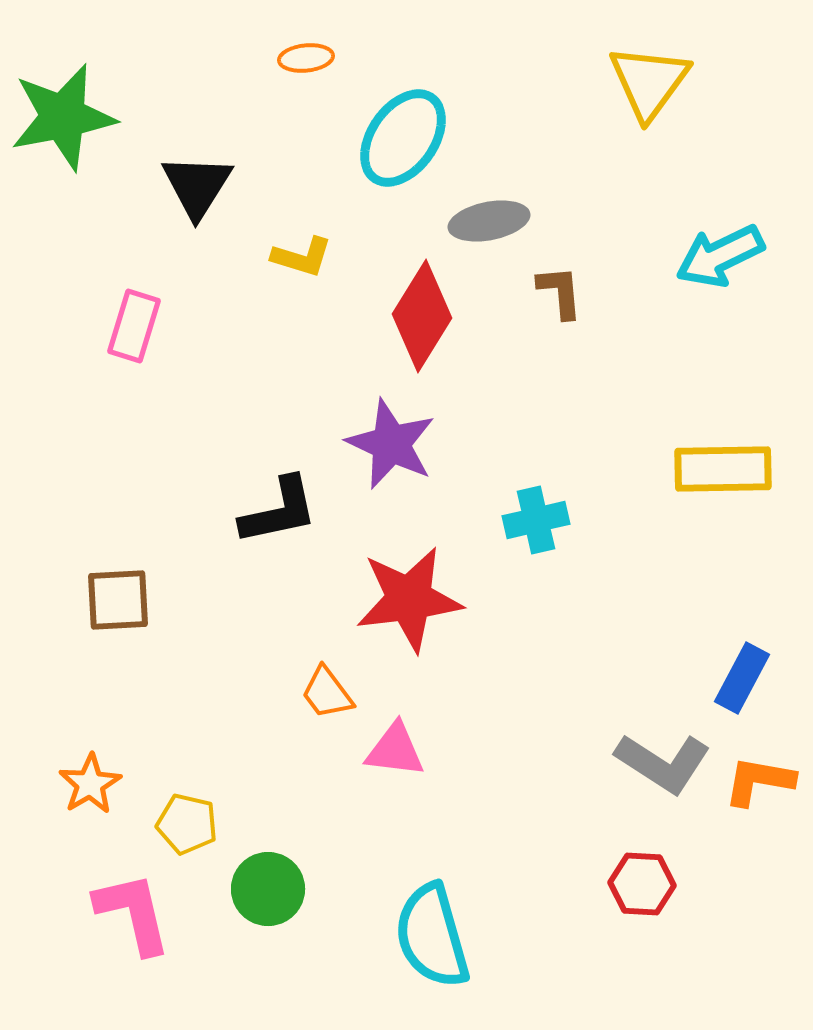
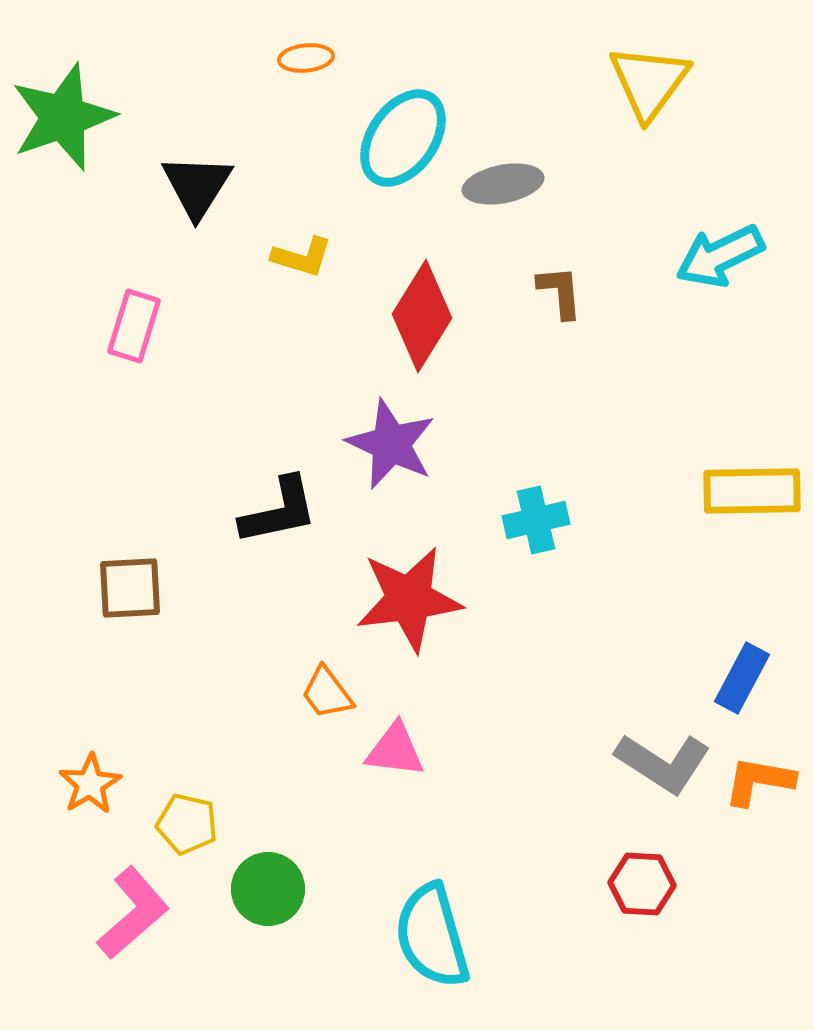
green star: rotated 8 degrees counterclockwise
gray ellipse: moved 14 px right, 37 px up
yellow rectangle: moved 29 px right, 22 px down
brown square: moved 12 px right, 12 px up
pink L-shape: rotated 62 degrees clockwise
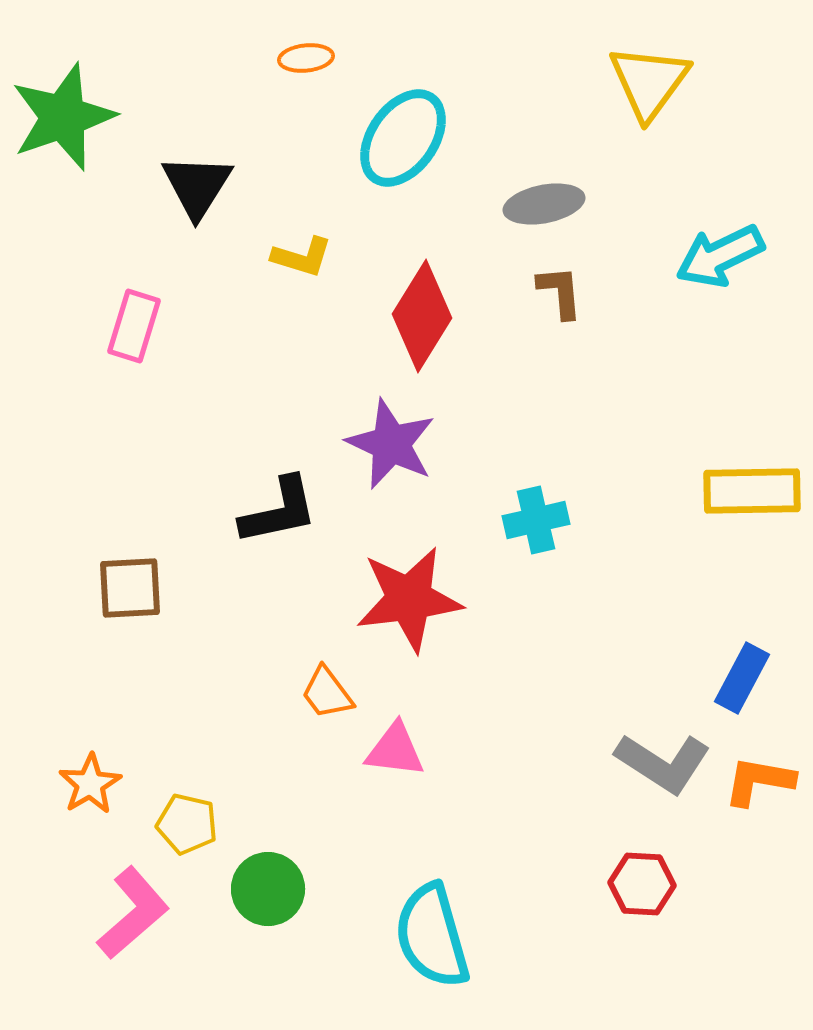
gray ellipse: moved 41 px right, 20 px down
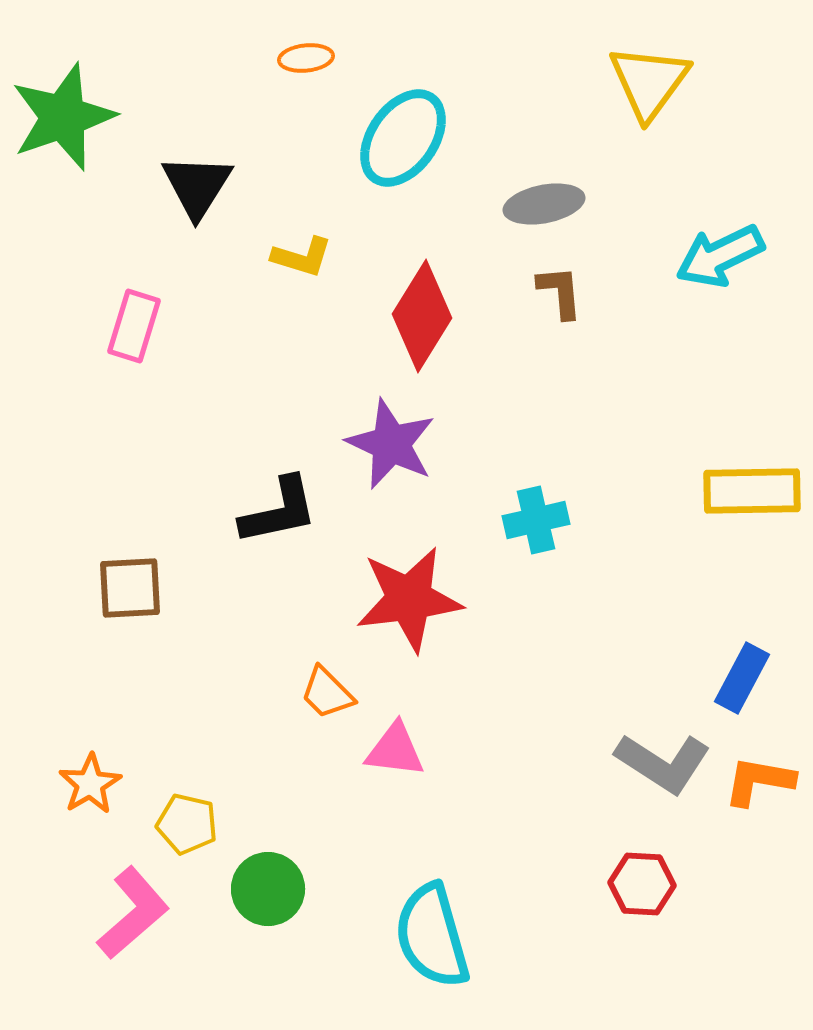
orange trapezoid: rotated 8 degrees counterclockwise
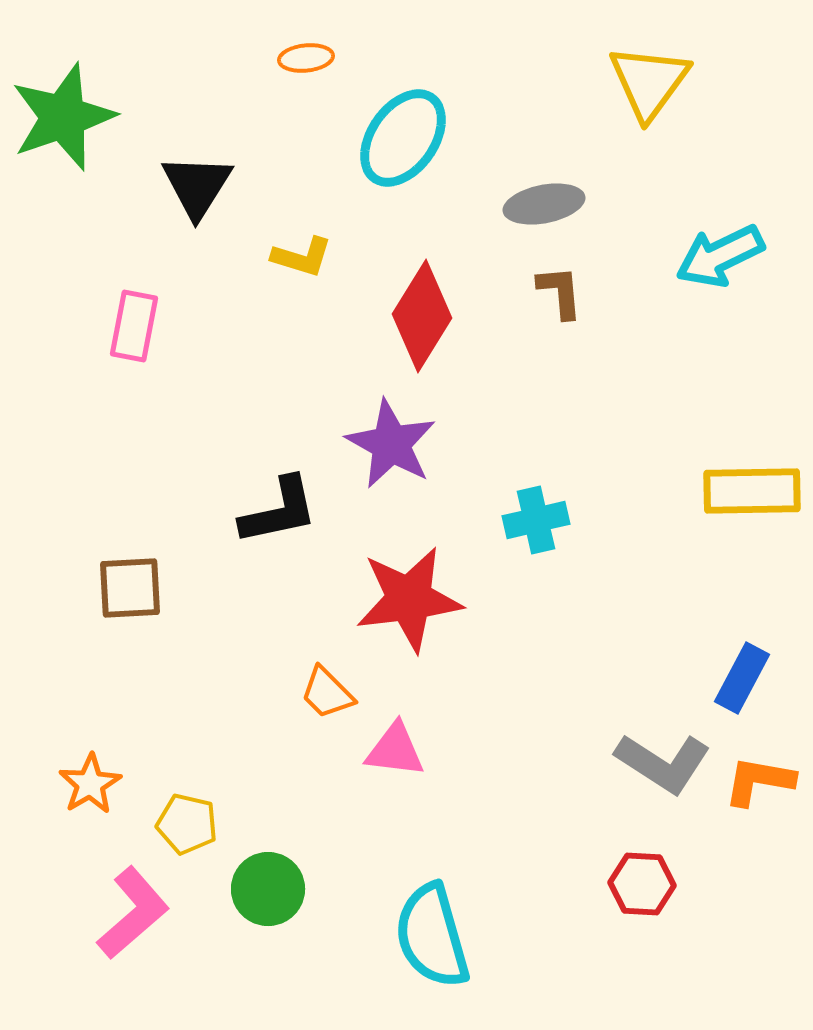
pink rectangle: rotated 6 degrees counterclockwise
purple star: rotated 4 degrees clockwise
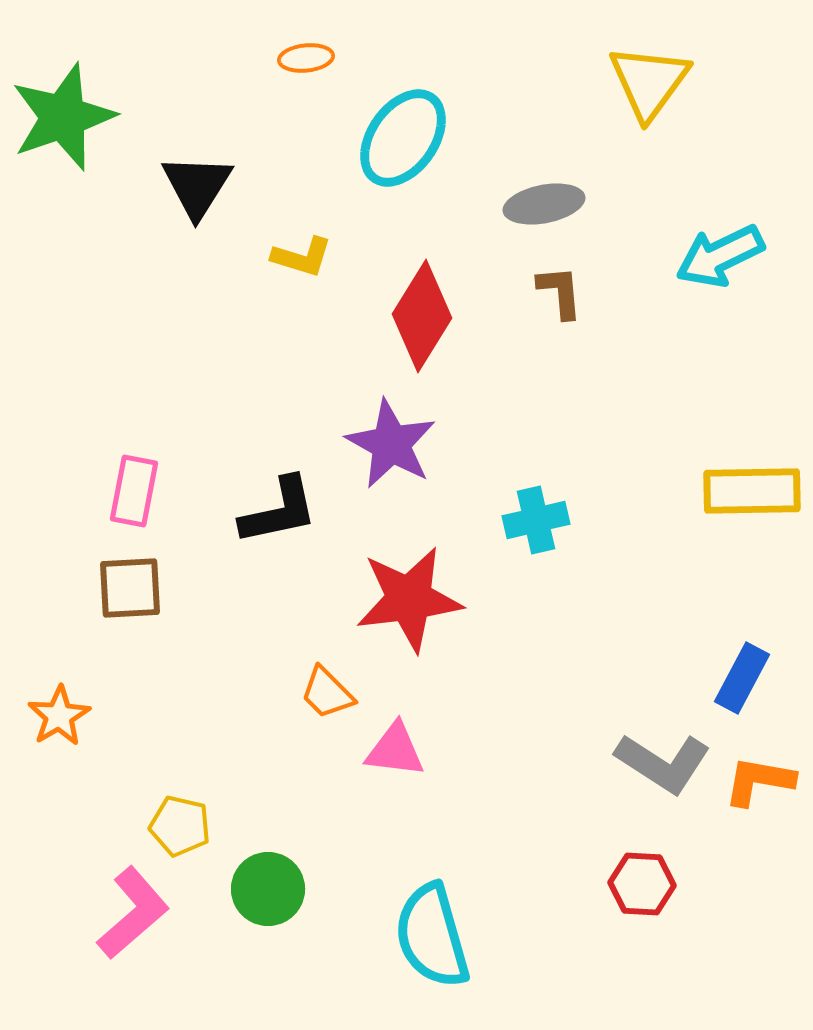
pink rectangle: moved 165 px down
orange star: moved 31 px left, 68 px up
yellow pentagon: moved 7 px left, 2 px down
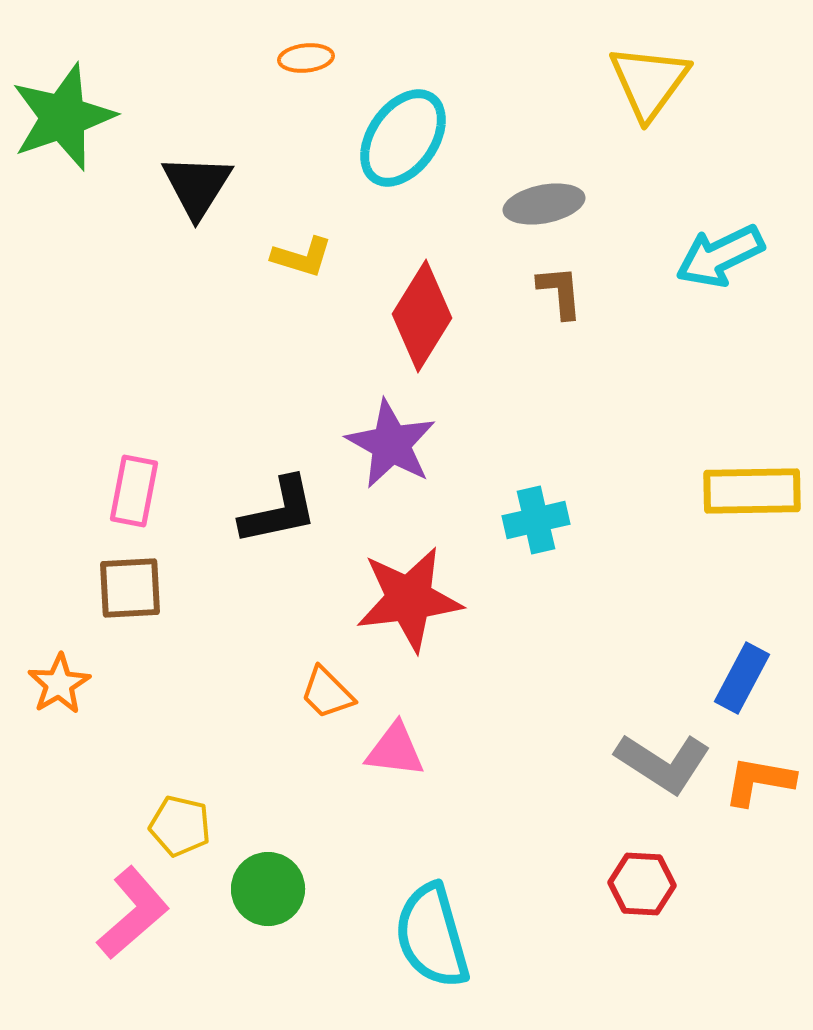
orange star: moved 32 px up
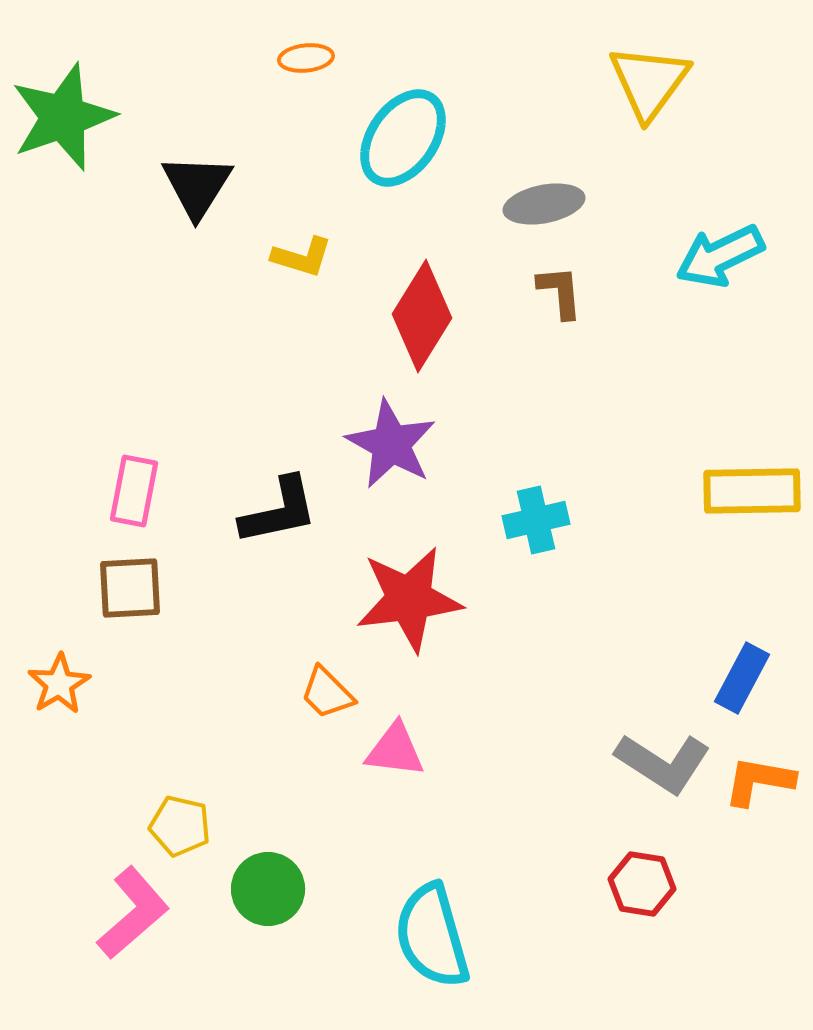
red hexagon: rotated 6 degrees clockwise
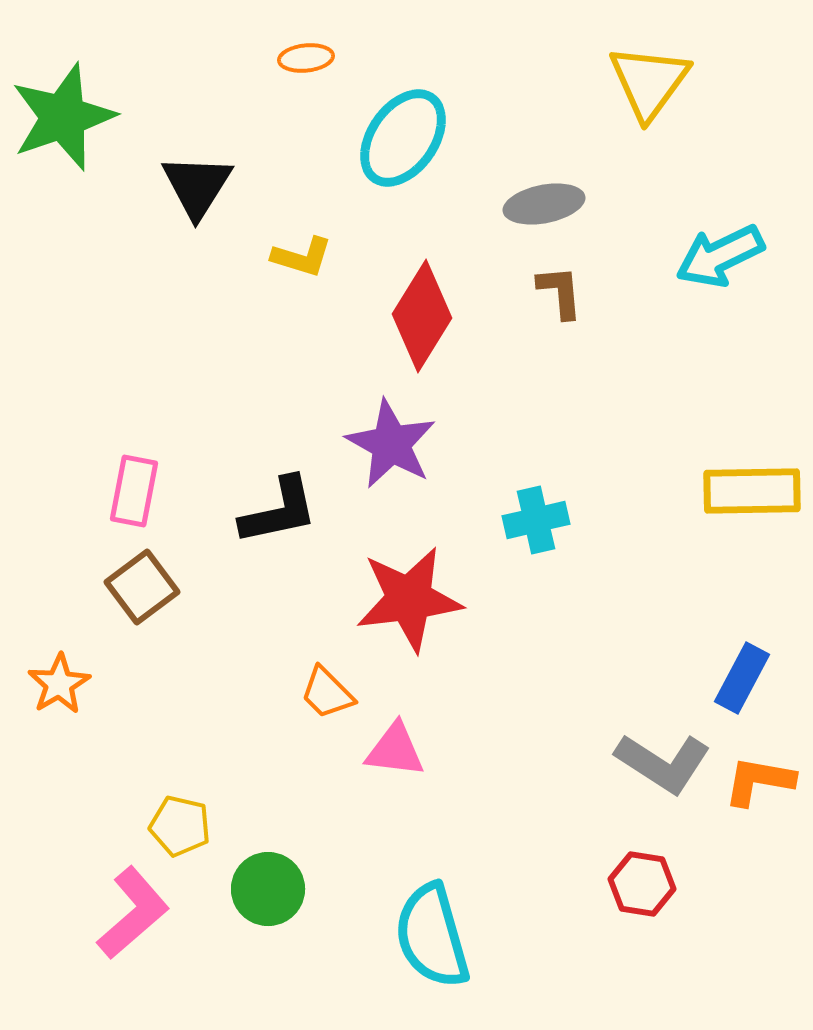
brown square: moved 12 px right, 1 px up; rotated 34 degrees counterclockwise
